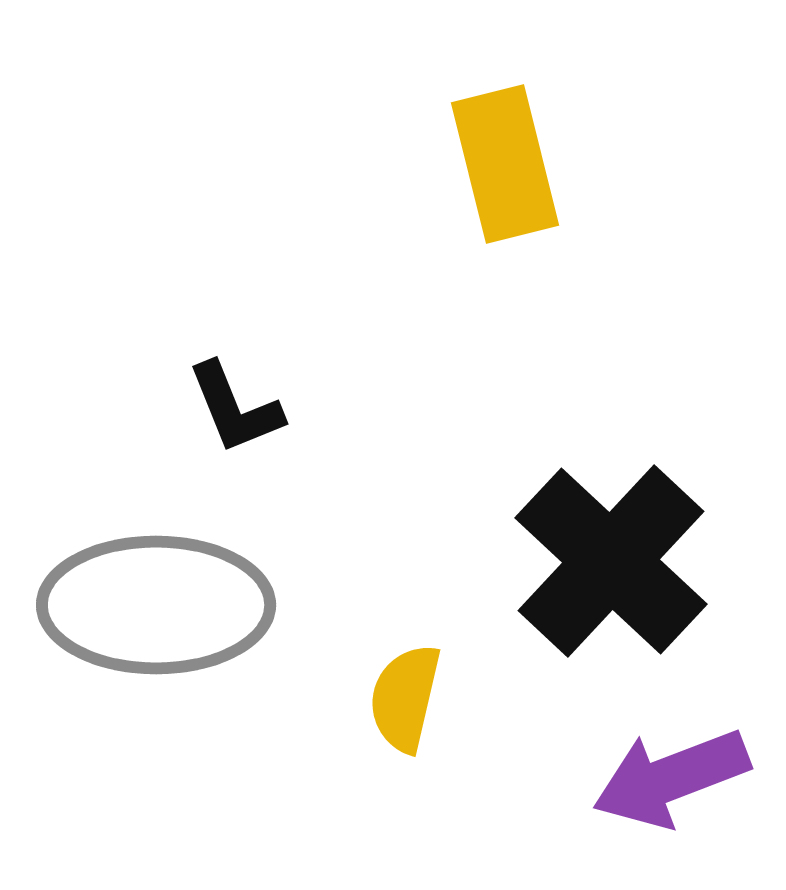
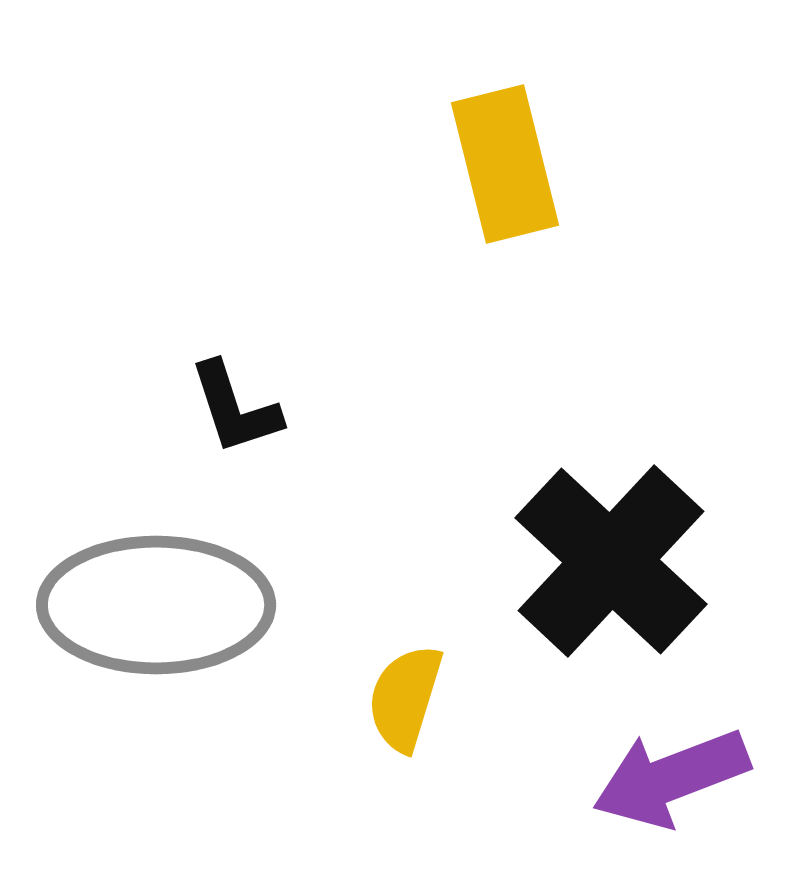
black L-shape: rotated 4 degrees clockwise
yellow semicircle: rotated 4 degrees clockwise
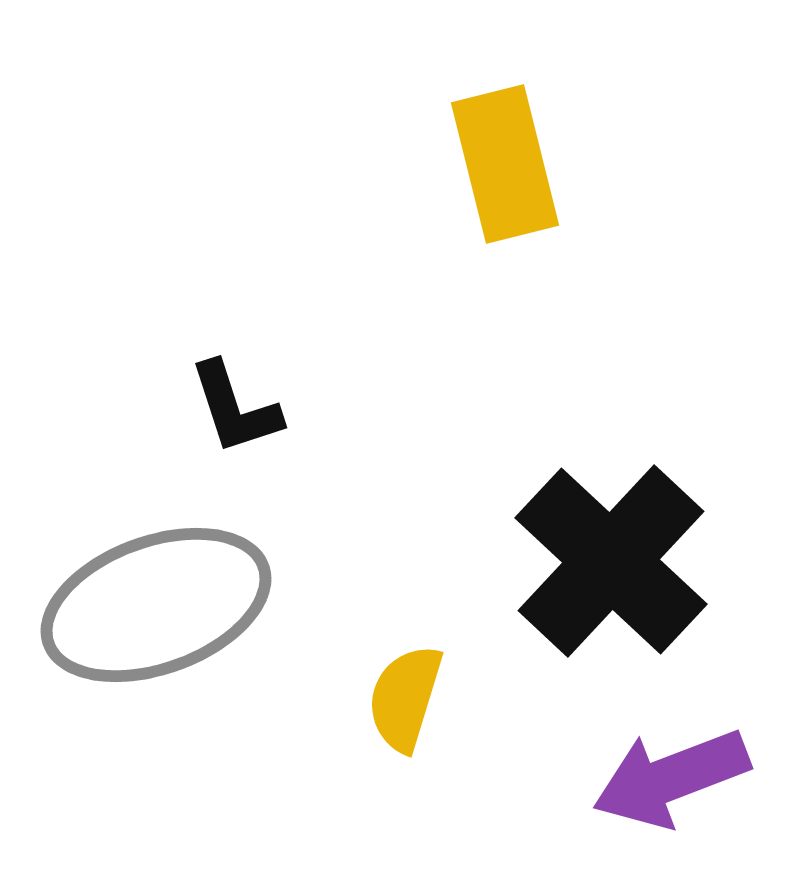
gray ellipse: rotated 20 degrees counterclockwise
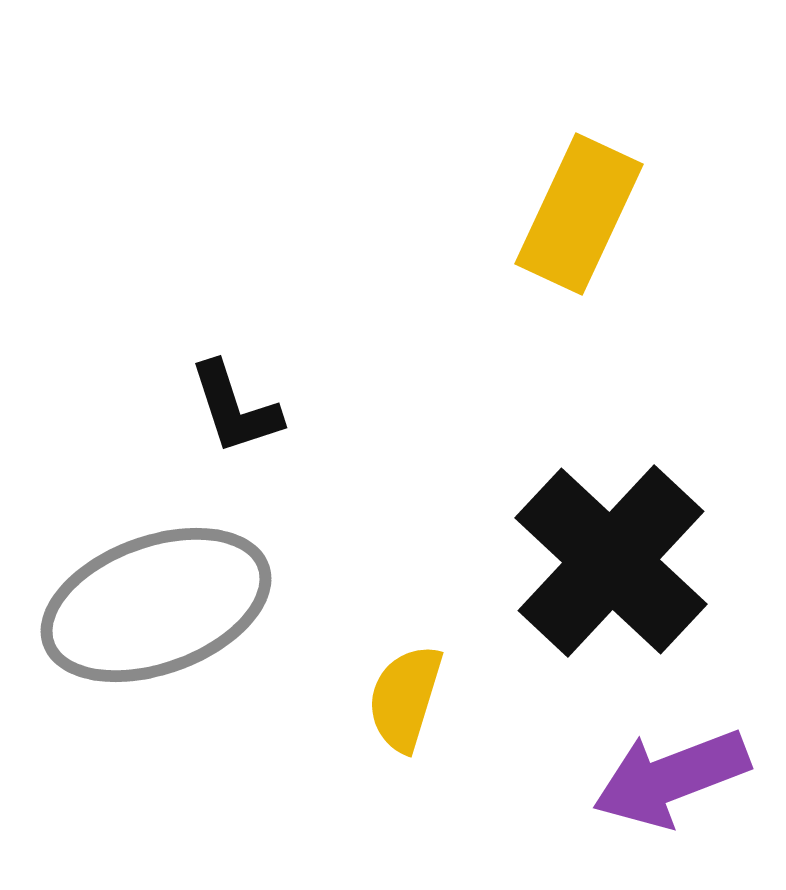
yellow rectangle: moved 74 px right, 50 px down; rotated 39 degrees clockwise
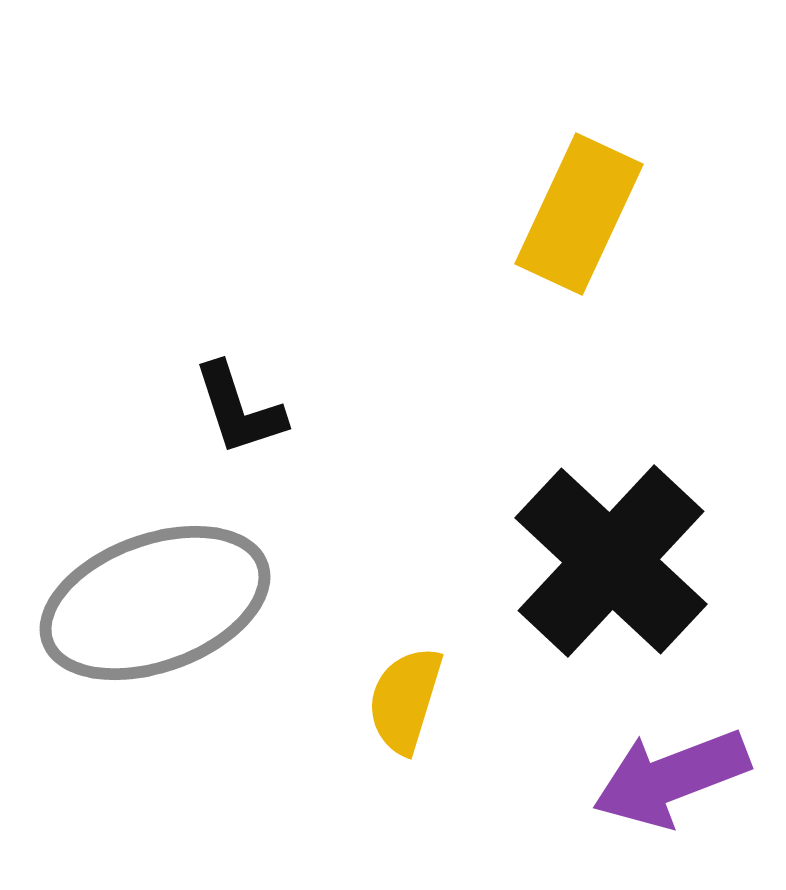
black L-shape: moved 4 px right, 1 px down
gray ellipse: moved 1 px left, 2 px up
yellow semicircle: moved 2 px down
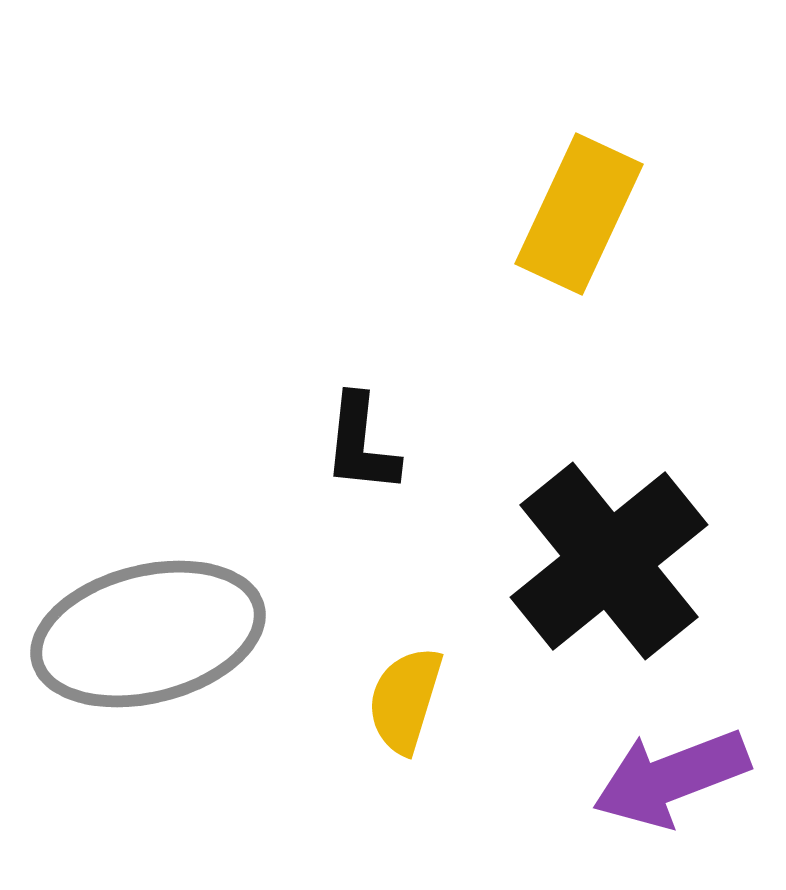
black L-shape: moved 122 px right, 35 px down; rotated 24 degrees clockwise
black cross: moved 2 px left; rotated 8 degrees clockwise
gray ellipse: moved 7 px left, 31 px down; rotated 6 degrees clockwise
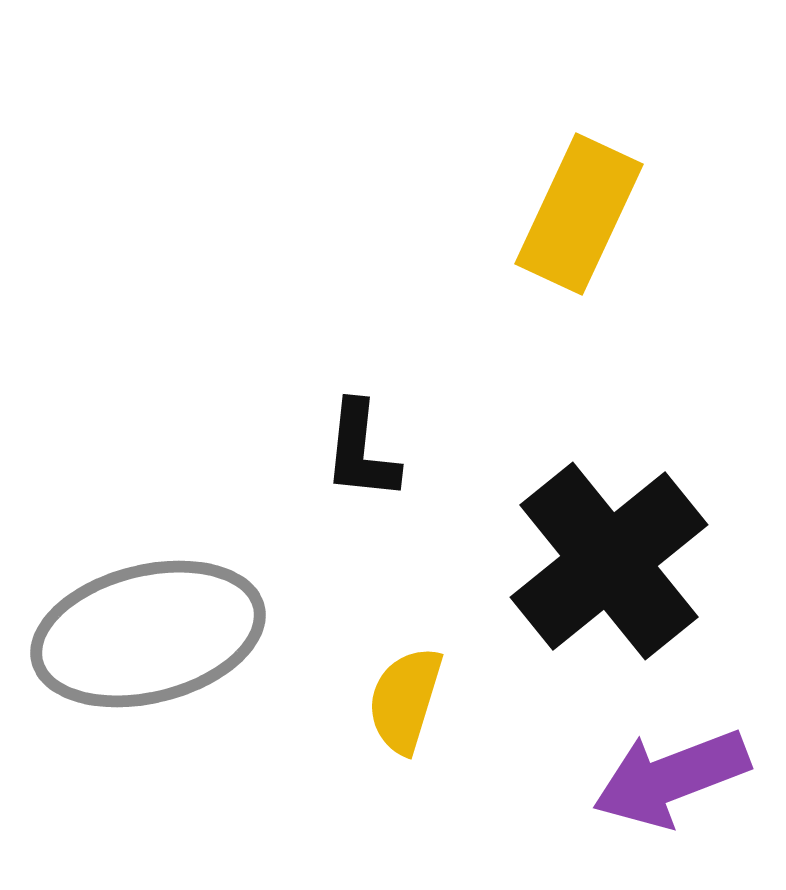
black L-shape: moved 7 px down
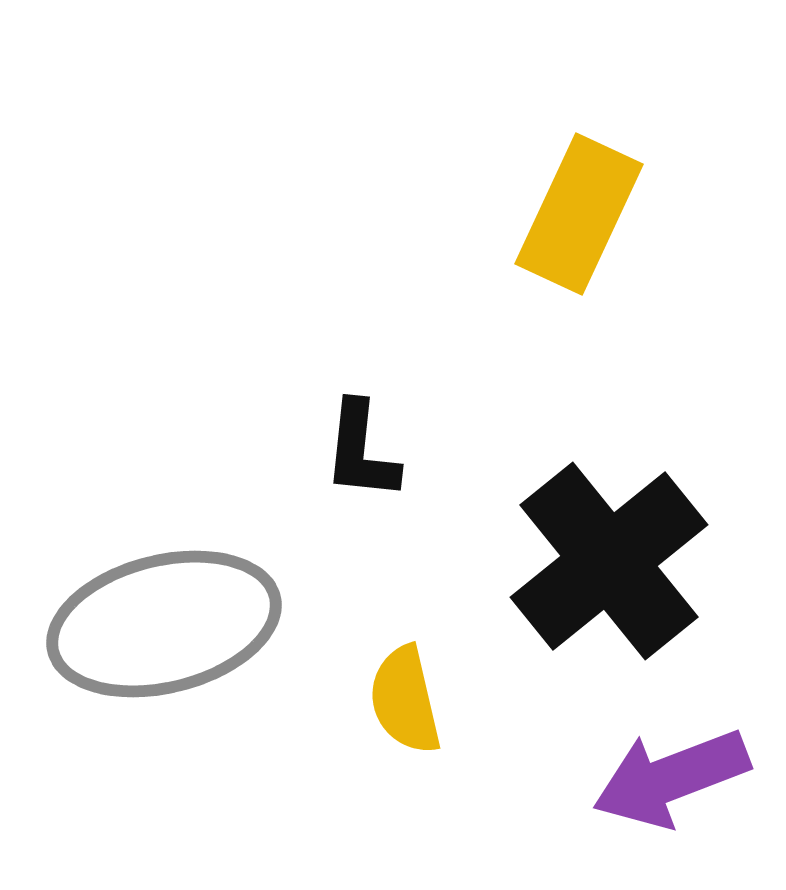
gray ellipse: moved 16 px right, 10 px up
yellow semicircle: rotated 30 degrees counterclockwise
